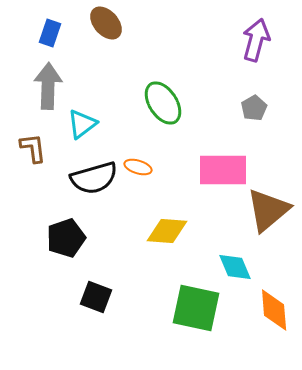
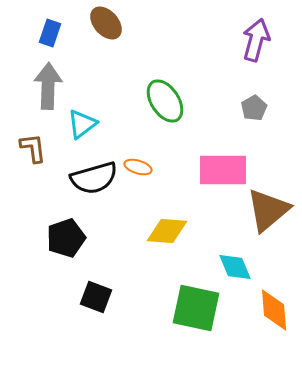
green ellipse: moved 2 px right, 2 px up
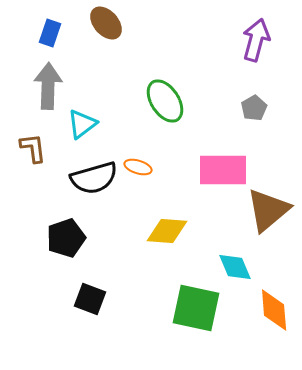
black square: moved 6 px left, 2 px down
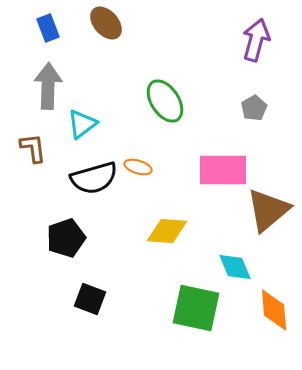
blue rectangle: moved 2 px left, 5 px up; rotated 40 degrees counterclockwise
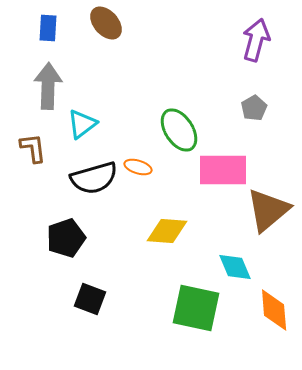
blue rectangle: rotated 24 degrees clockwise
green ellipse: moved 14 px right, 29 px down
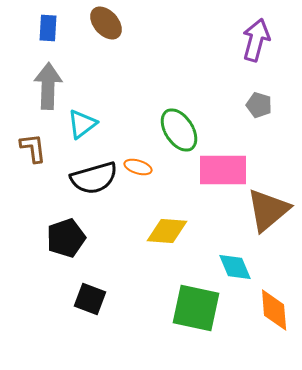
gray pentagon: moved 5 px right, 3 px up; rotated 25 degrees counterclockwise
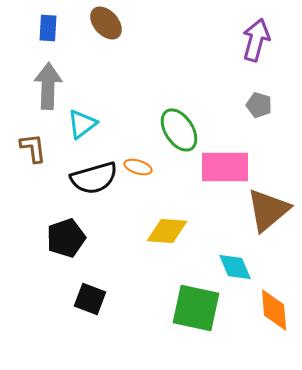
pink rectangle: moved 2 px right, 3 px up
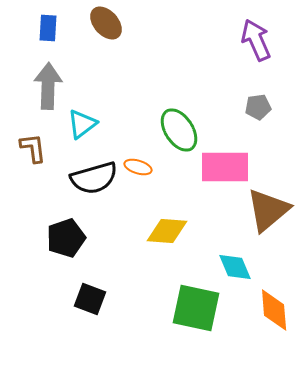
purple arrow: rotated 39 degrees counterclockwise
gray pentagon: moved 1 px left, 2 px down; rotated 25 degrees counterclockwise
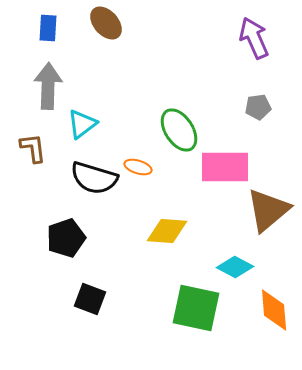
purple arrow: moved 2 px left, 2 px up
black semicircle: rotated 33 degrees clockwise
cyan diamond: rotated 39 degrees counterclockwise
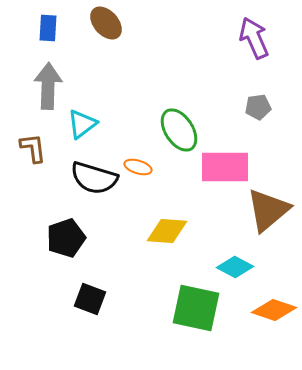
orange diamond: rotated 66 degrees counterclockwise
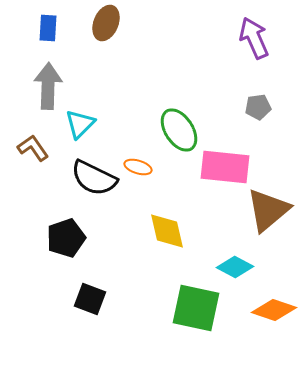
brown ellipse: rotated 64 degrees clockwise
cyan triangle: moved 2 px left; rotated 8 degrees counterclockwise
brown L-shape: rotated 28 degrees counterclockwise
pink rectangle: rotated 6 degrees clockwise
black semicircle: rotated 9 degrees clockwise
yellow diamond: rotated 72 degrees clockwise
